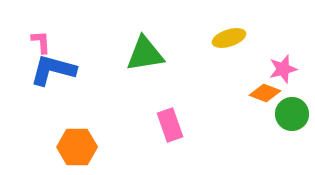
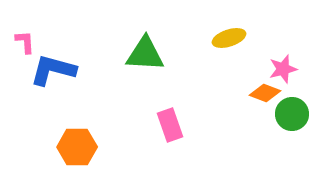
pink L-shape: moved 16 px left
green triangle: rotated 12 degrees clockwise
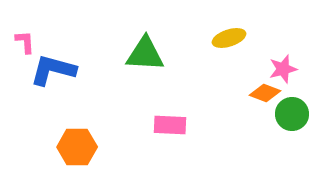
pink rectangle: rotated 68 degrees counterclockwise
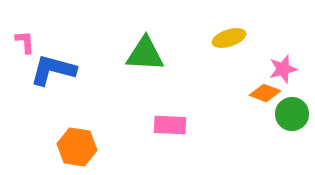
orange hexagon: rotated 9 degrees clockwise
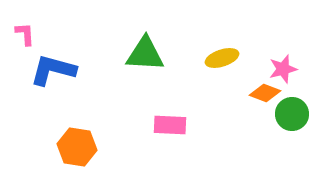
yellow ellipse: moved 7 px left, 20 px down
pink L-shape: moved 8 px up
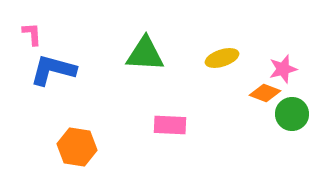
pink L-shape: moved 7 px right
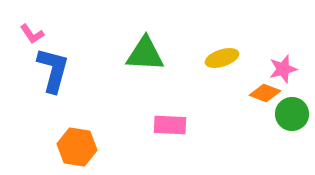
pink L-shape: rotated 150 degrees clockwise
blue L-shape: rotated 90 degrees clockwise
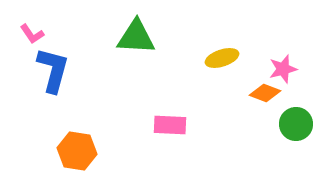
green triangle: moved 9 px left, 17 px up
green circle: moved 4 px right, 10 px down
orange hexagon: moved 4 px down
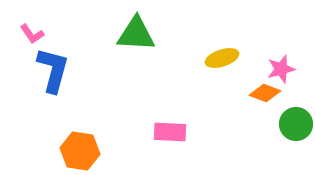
green triangle: moved 3 px up
pink star: moved 2 px left
pink rectangle: moved 7 px down
orange hexagon: moved 3 px right
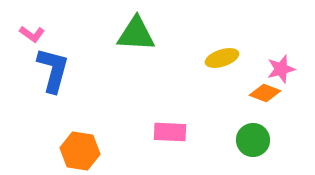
pink L-shape: rotated 20 degrees counterclockwise
green circle: moved 43 px left, 16 px down
